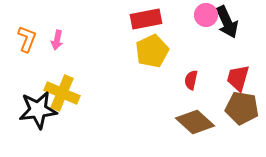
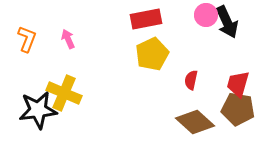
pink arrow: moved 11 px right, 1 px up; rotated 144 degrees clockwise
yellow pentagon: moved 3 px down
red trapezoid: moved 6 px down
yellow cross: moved 2 px right
brown pentagon: moved 4 px left, 1 px down
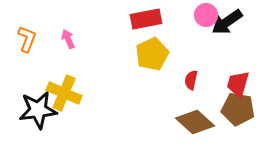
black arrow: rotated 80 degrees clockwise
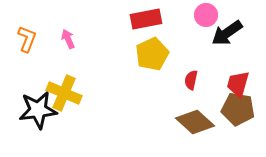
black arrow: moved 11 px down
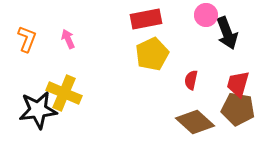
black arrow: rotated 76 degrees counterclockwise
